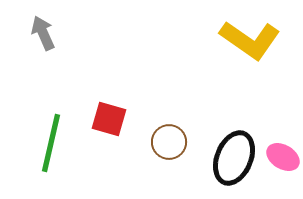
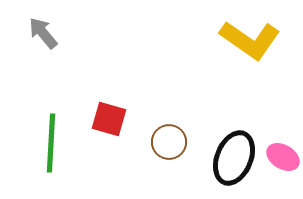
gray arrow: rotated 16 degrees counterclockwise
green line: rotated 10 degrees counterclockwise
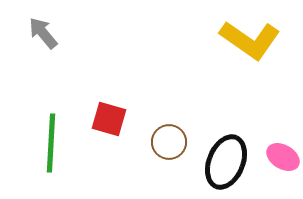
black ellipse: moved 8 px left, 4 px down
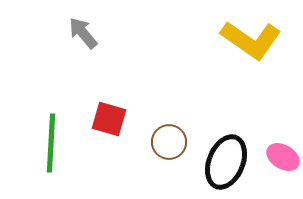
gray arrow: moved 40 px right
yellow L-shape: moved 1 px right
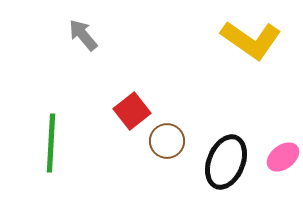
gray arrow: moved 2 px down
red square: moved 23 px right, 8 px up; rotated 36 degrees clockwise
brown circle: moved 2 px left, 1 px up
pink ellipse: rotated 68 degrees counterclockwise
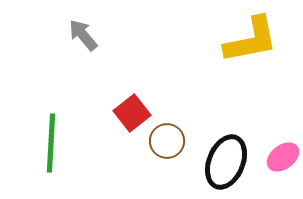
yellow L-shape: rotated 46 degrees counterclockwise
red square: moved 2 px down
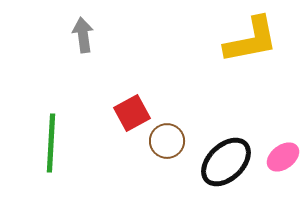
gray arrow: rotated 32 degrees clockwise
red square: rotated 9 degrees clockwise
black ellipse: rotated 24 degrees clockwise
